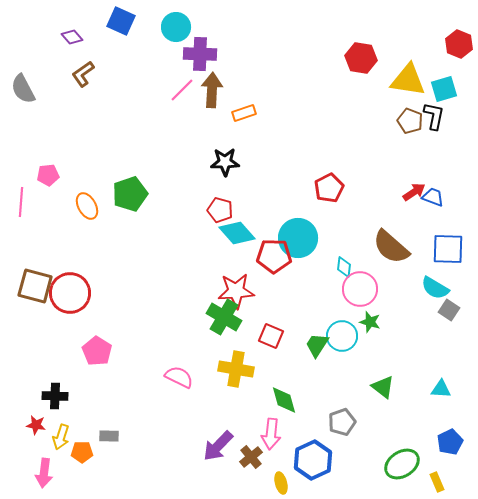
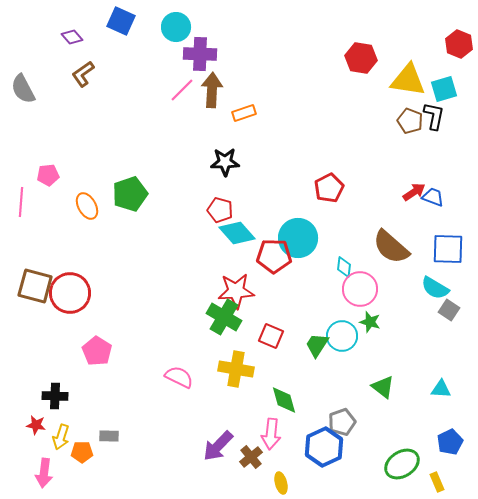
blue hexagon at (313, 460): moved 11 px right, 13 px up
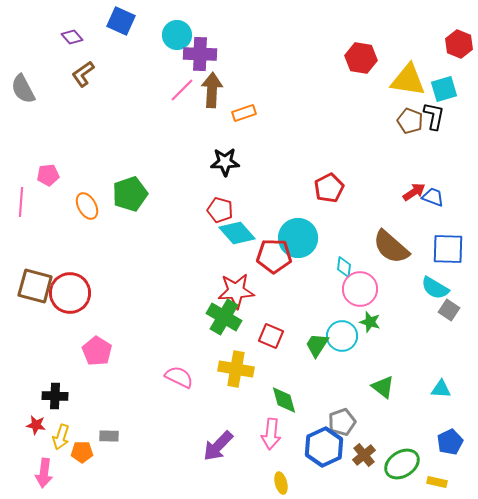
cyan circle at (176, 27): moved 1 px right, 8 px down
brown cross at (251, 457): moved 113 px right, 2 px up
yellow rectangle at (437, 482): rotated 54 degrees counterclockwise
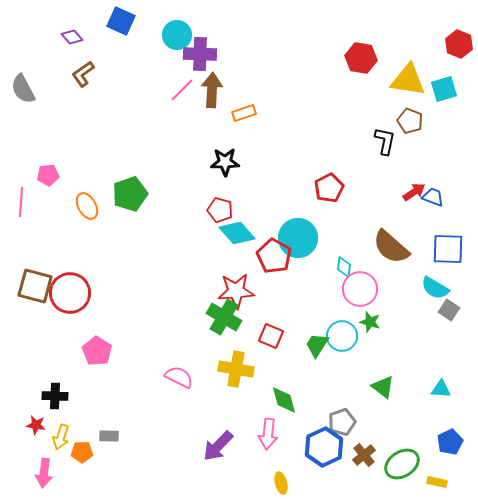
black L-shape at (434, 116): moved 49 px left, 25 px down
red pentagon at (274, 256): rotated 28 degrees clockwise
pink arrow at (271, 434): moved 3 px left
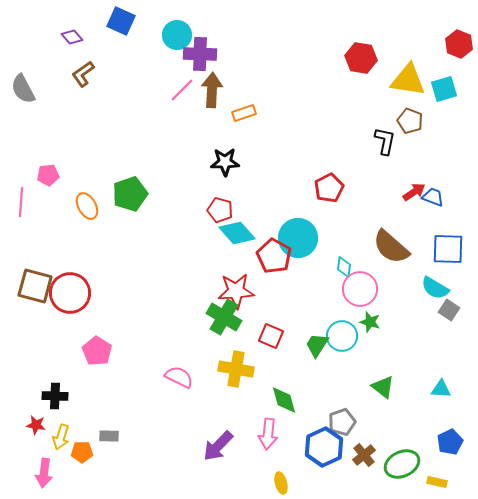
green ellipse at (402, 464): rotated 8 degrees clockwise
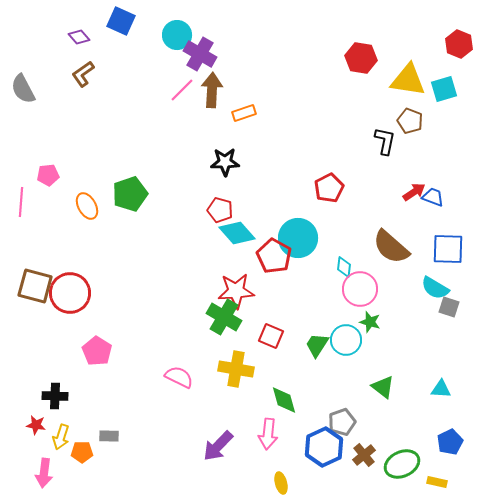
purple diamond at (72, 37): moved 7 px right
purple cross at (200, 54): rotated 28 degrees clockwise
gray square at (449, 310): moved 3 px up; rotated 15 degrees counterclockwise
cyan circle at (342, 336): moved 4 px right, 4 px down
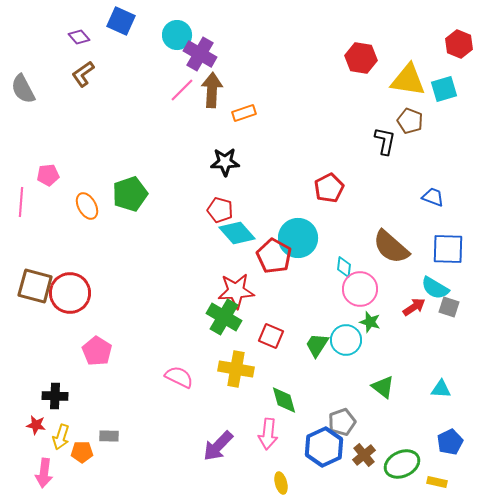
red arrow at (414, 192): moved 115 px down
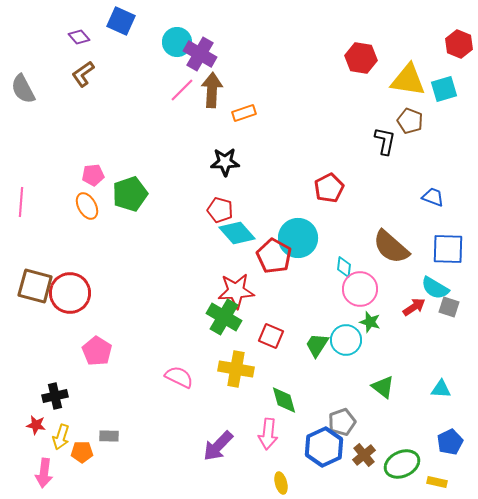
cyan circle at (177, 35): moved 7 px down
pink pentagon at (48, 175): moved 45 px right
black cross at (55, 396): rotated 15 degrees counterclockwise
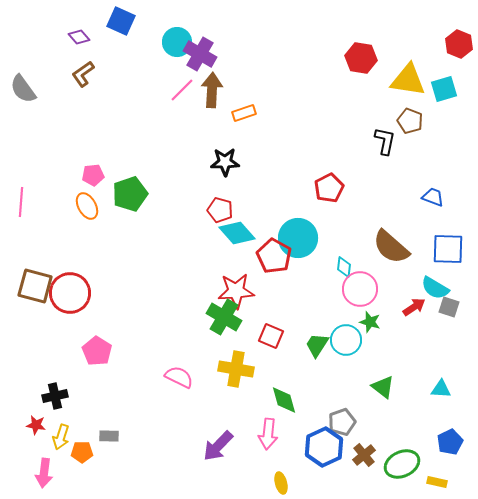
gray semicircle at (23, 89): rotated 8 degrees counterclockwise
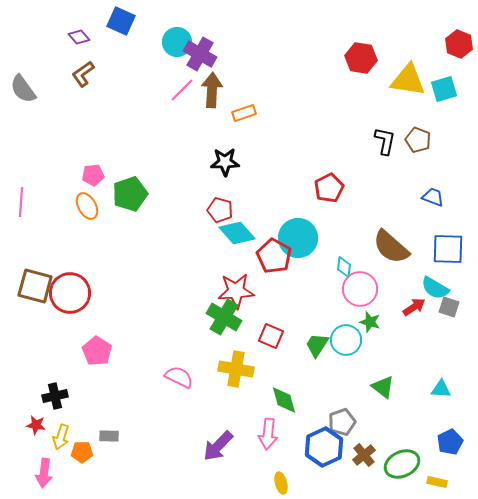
brown pentagon at (410, 121): moved 8 px right, 19 px down
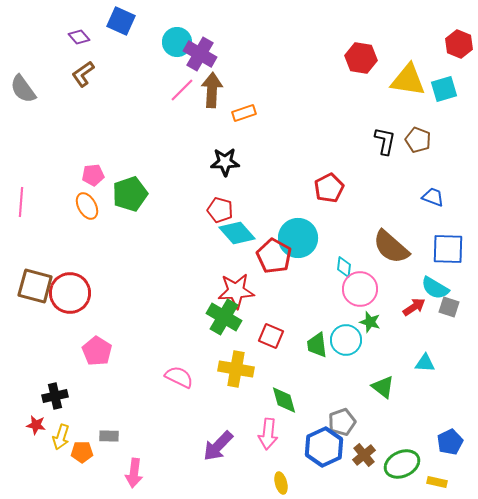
green trapezoid at (317, 345): rotated 40 degrees counterclockwise
cyan triangle at (441, 389): moved 16 px left, 26 px up
pink arrow at (44, 473): moved 90 px right
